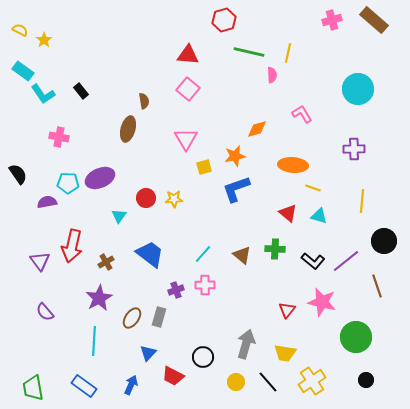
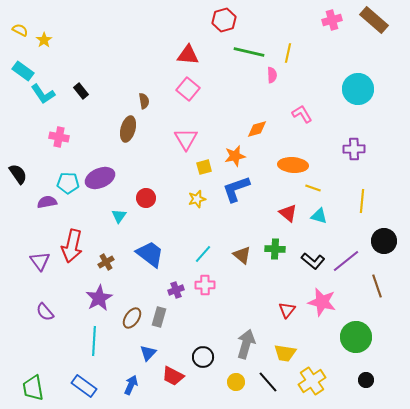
yellow star at (174, 199): moved 23 px right; rotated 12 degrees counterclockwise
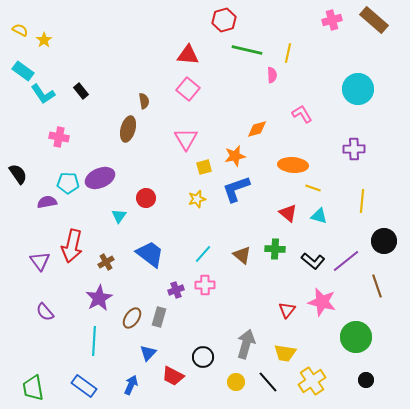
green line at (249, 52): moved 2 px left, 2 px up
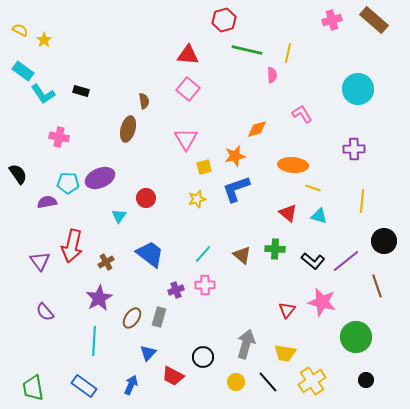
black rectangle at (81, 91): rotated 35 degrees counterclockwise
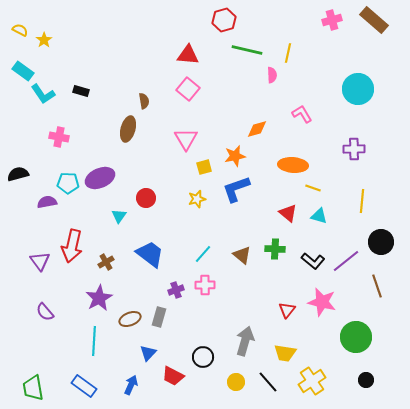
black semicircle at (18, 174): rotated 70 degrees counterclockwise
black circle at (384, 241): moved 3 px left, 1 px down
brown ellipse at (132, 318): moved 2 px left, 1 px down; rotated 35 degrees clockwise
gray arrow at (246, 344): moved 1 px left, 3 px up
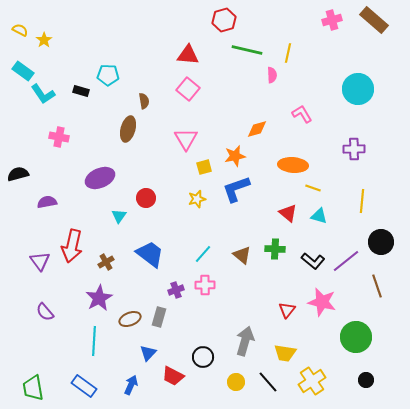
cyan pentagon at (68, 183): moved 40 px right, 108 px up
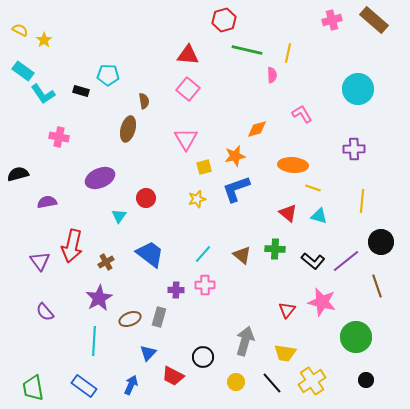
purple cross at (176, 290): rotated 21 degrees clockwise
black line at (268, 382): moved 4 px right, 1 px down
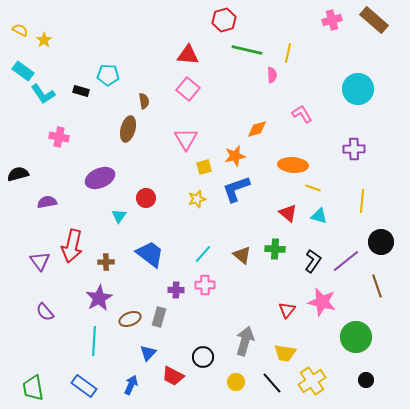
black L-shape at (313, 261): rotated 95 degrees counterclockwise
brown cross at (106, 262): rotated 28 degrees clockwise
